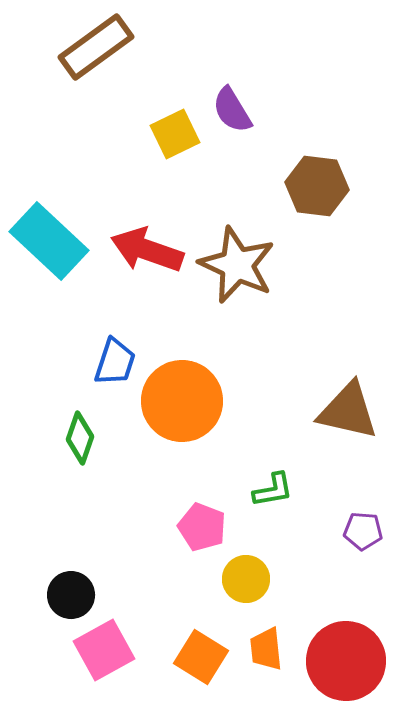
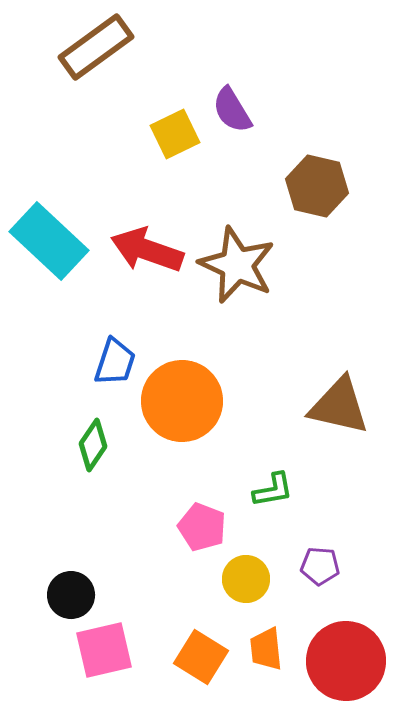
brown hexagon: rotated 6 degrees clockwise
brown triangle: moved 9 px left, 5 px up
green diamond: moved 13 px right, 7 px down; rotated 15 degrees clockwise
purple pentagon: moved 43 px left, 35 px down
pink square: rotated 16 degrees clockwise
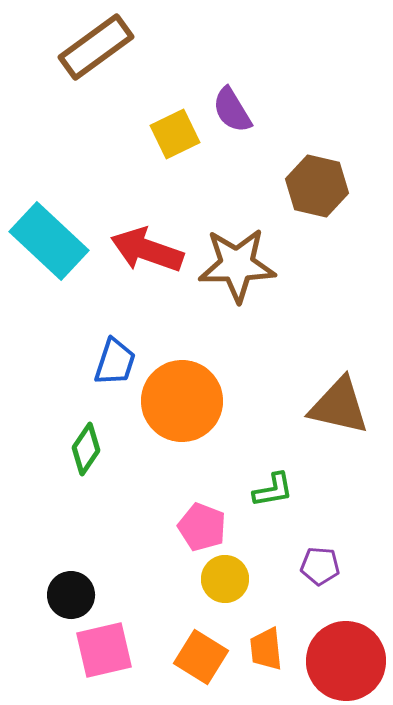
brown star: rotated 26 degrees counterclockwise
green diamond: moved 7 px left, 4 px down
yellow circle: moved 21 px left
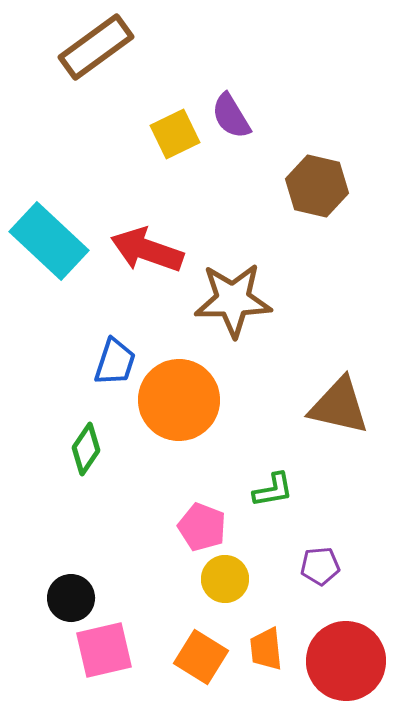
purple semicircle: moved 1 px left, 6 px down
brown star: moved 4 px left, 35 px down
orange circle: moved 3 px left, 1 px up
purple pentagon: rotated 9 degrees counterclockwise
black circle: moved 3 px down
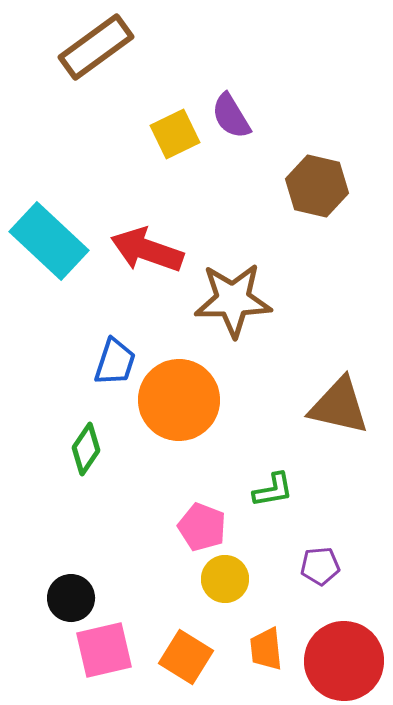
orange square: moved 15 px left
red circle: moved 2 px left
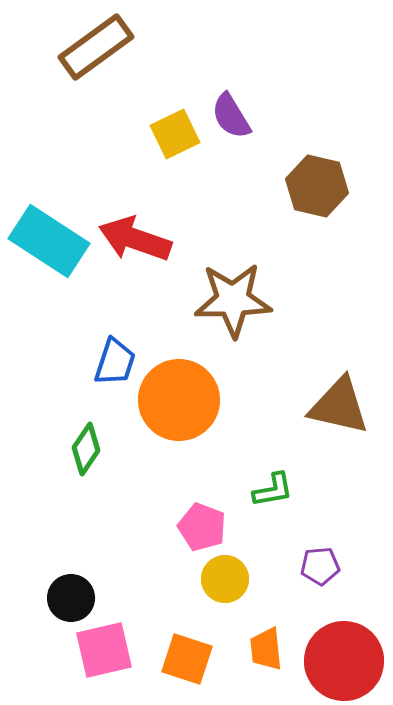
cyan rectangle: rotated 10 degrees counterclockwise
red arrow: moved 12 px left, 11 px up
orange square: moved 1 px right, 2 px down; rotated 14 degrees counterclockwise
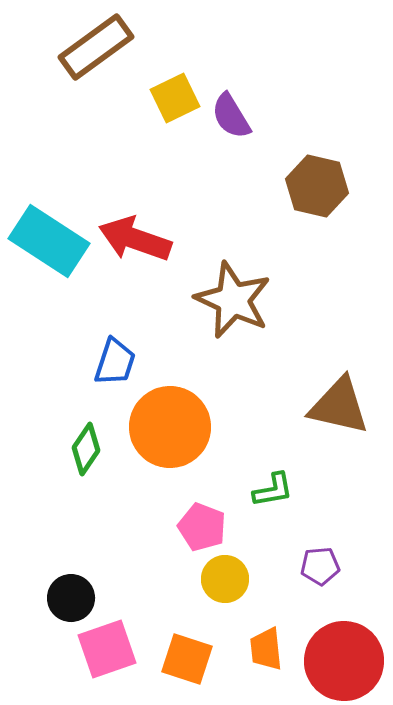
yellow square: moved 36 px up
brown star: rotated 26 degrees clockwise
orange circle: moved 9 px left, 27 px down
pink square: moved 3 px right, 1 px up; rotated 6 degrees counterclockwise
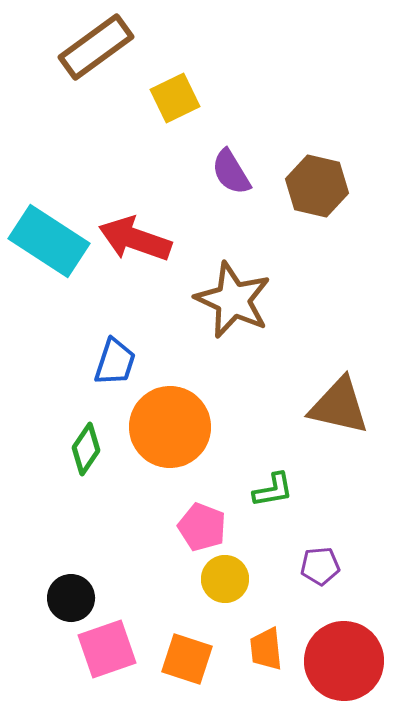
purple semicircle: moved 56 px down
